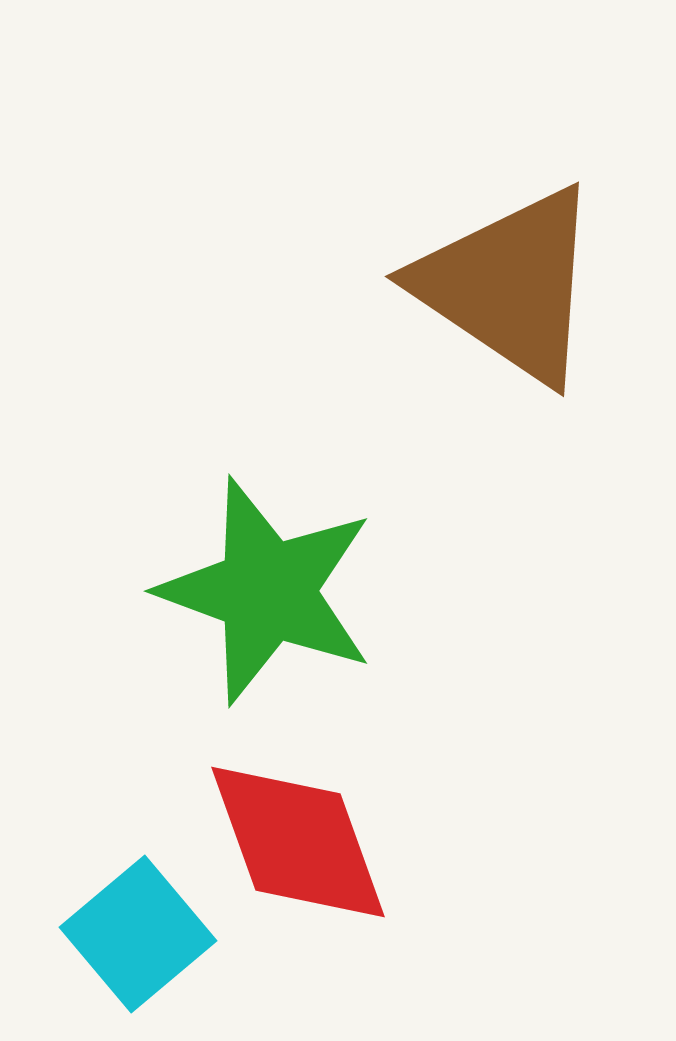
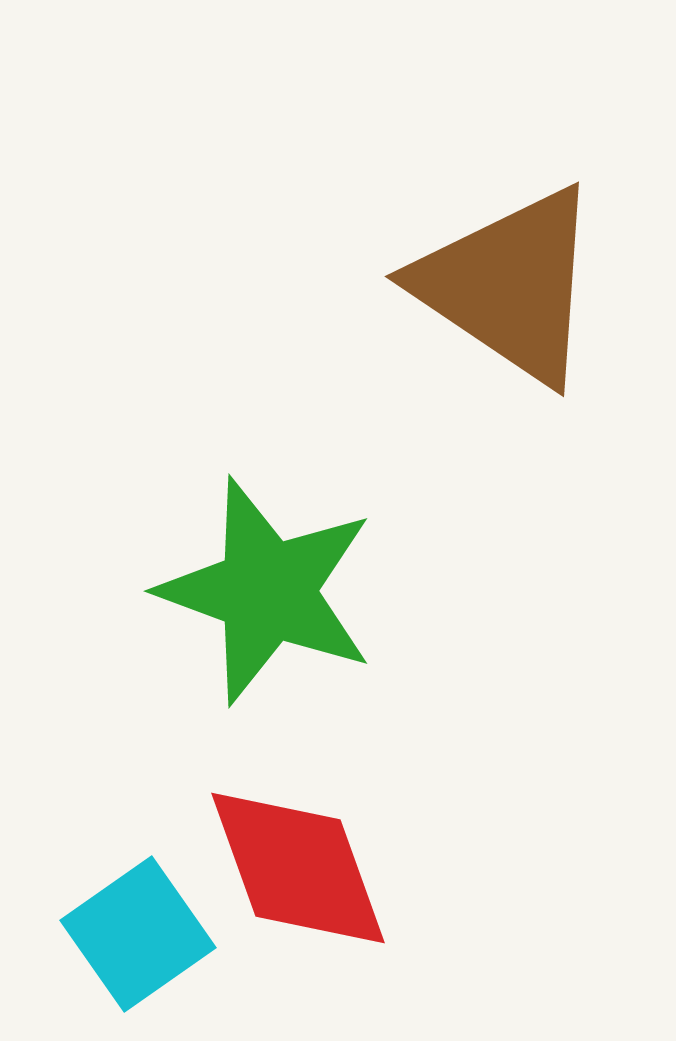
red diamond: moved 26 px down
cyan square: rotated 5 degrees clockwise
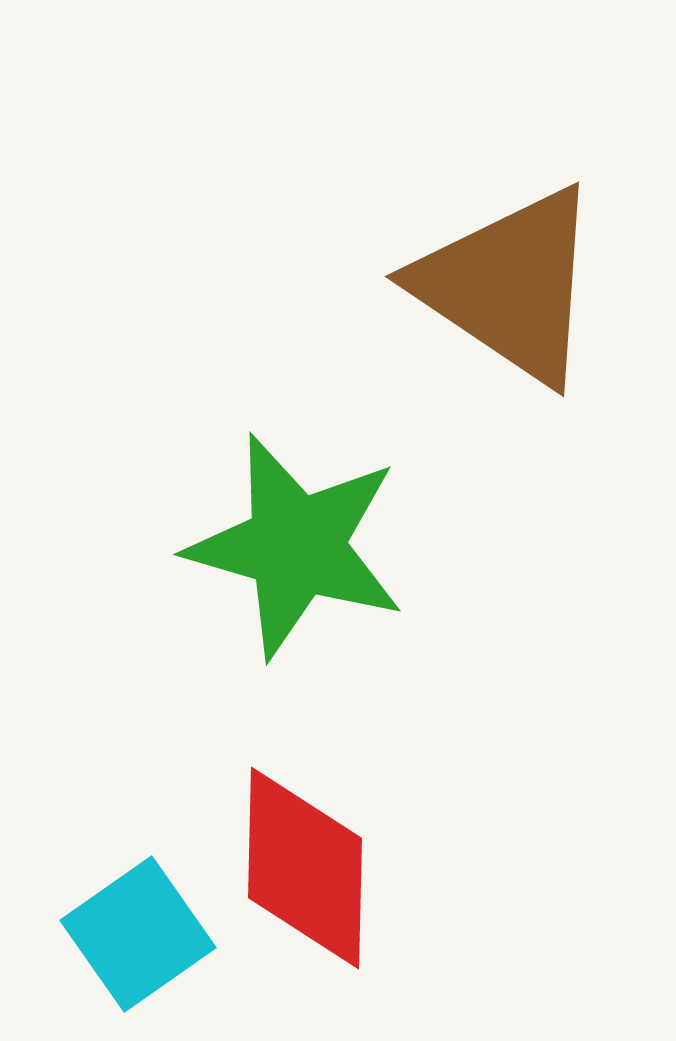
green star: moved 29 px right, 45 px up; rotated 4 degrees counterclockwise
red diamond: moved 7 px right; rotated 21 degrees clockwise
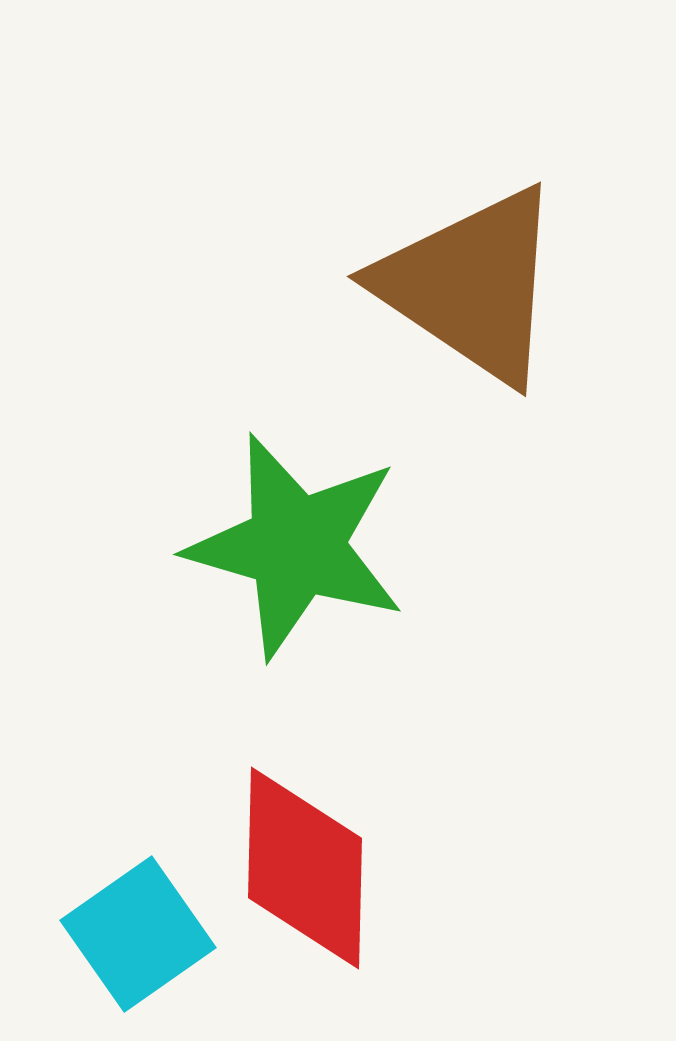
brown triangle: moved 38 px left
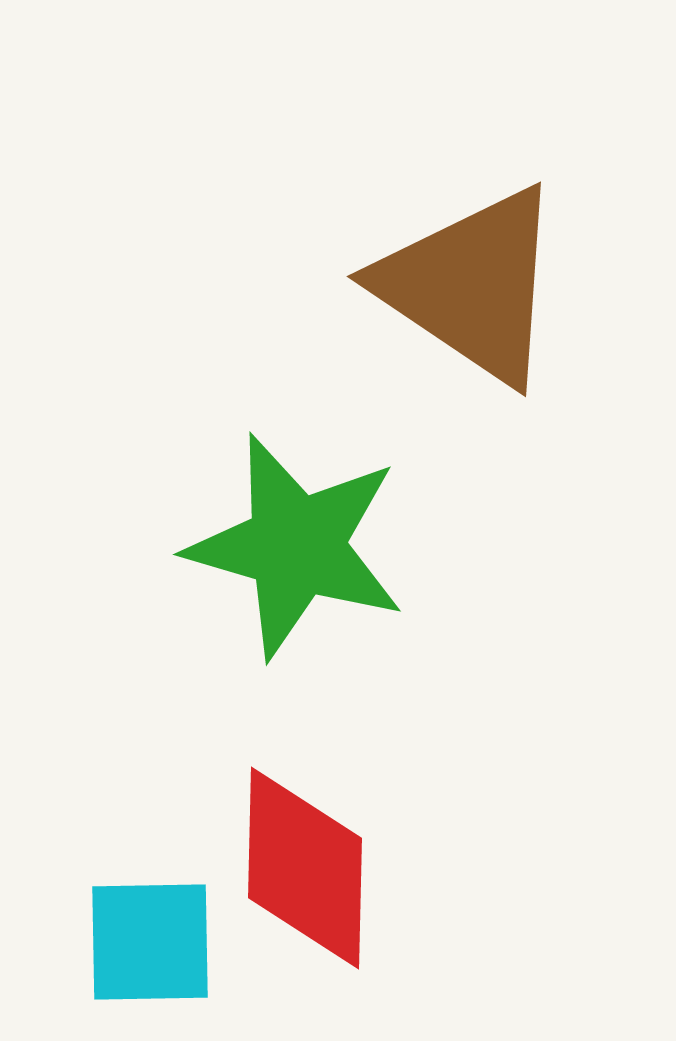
cyan square: moved 12 px right, 8 px down; rotated 34 degrees clockwise
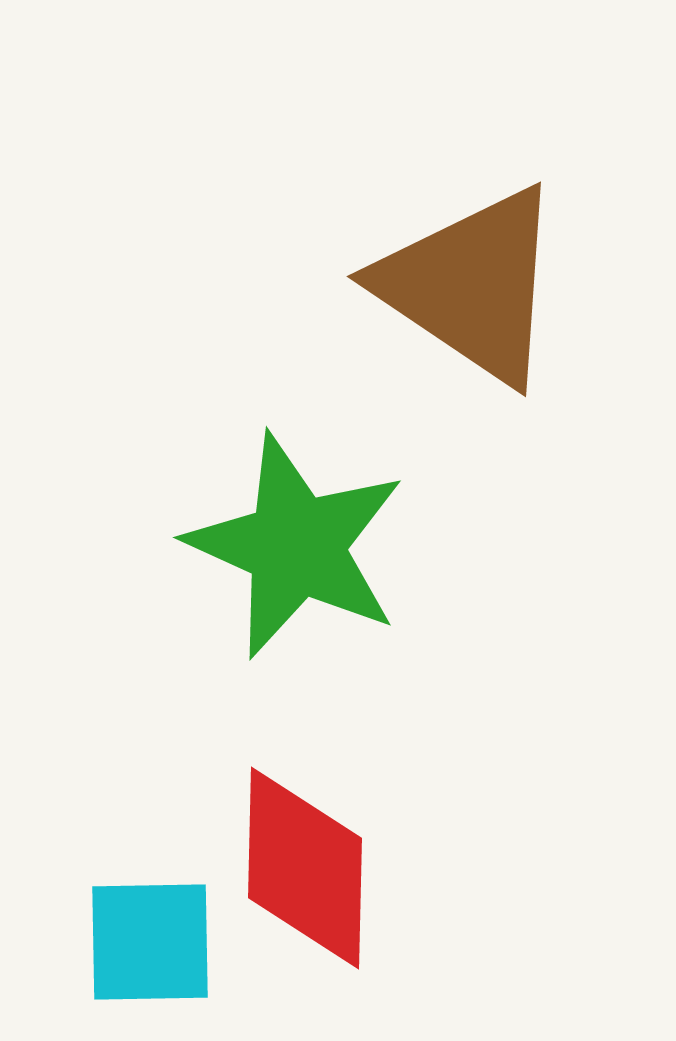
green star: rotated 8 degrees clockwise
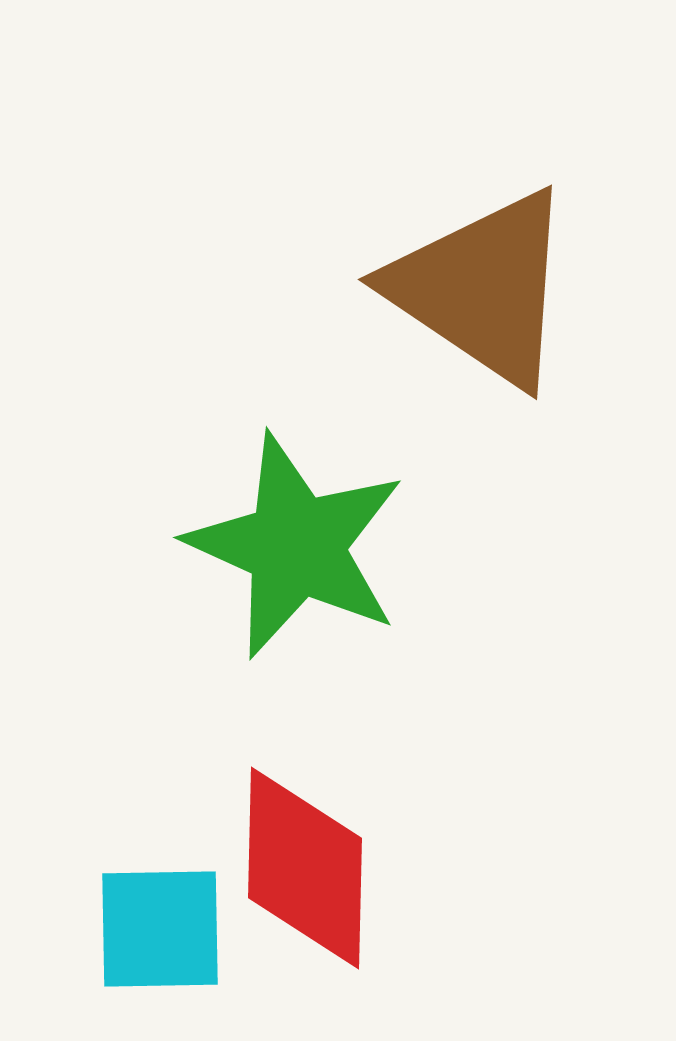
brown triangle: moved 11 px right, 3 px down
cyan square: moved 10 px right, 13 px up
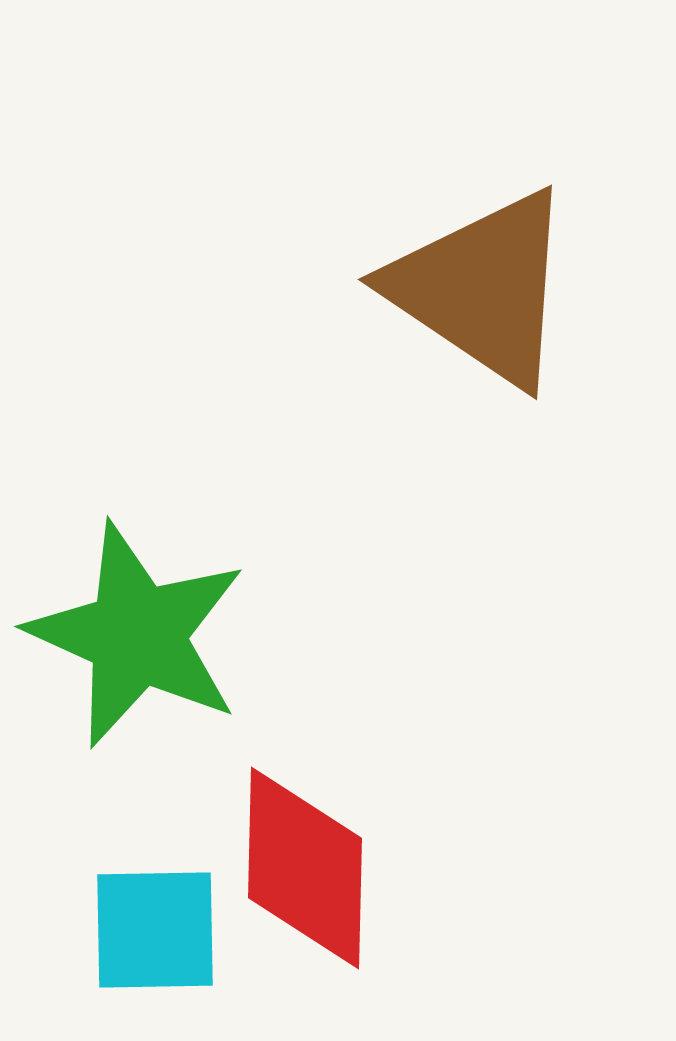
green star: moved 159 px left, 89 px down
cyan square: moved 5 px left, 1 px down
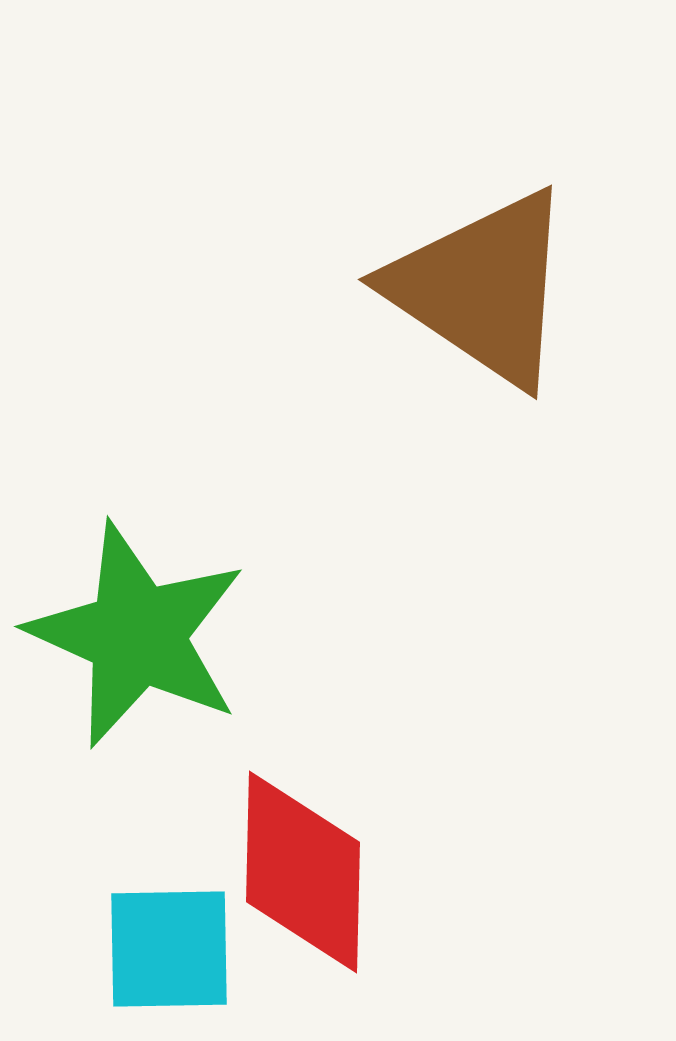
red diamond: moved 2 px left, 4 px down
cyan square: moved 14 px right, 19 px down
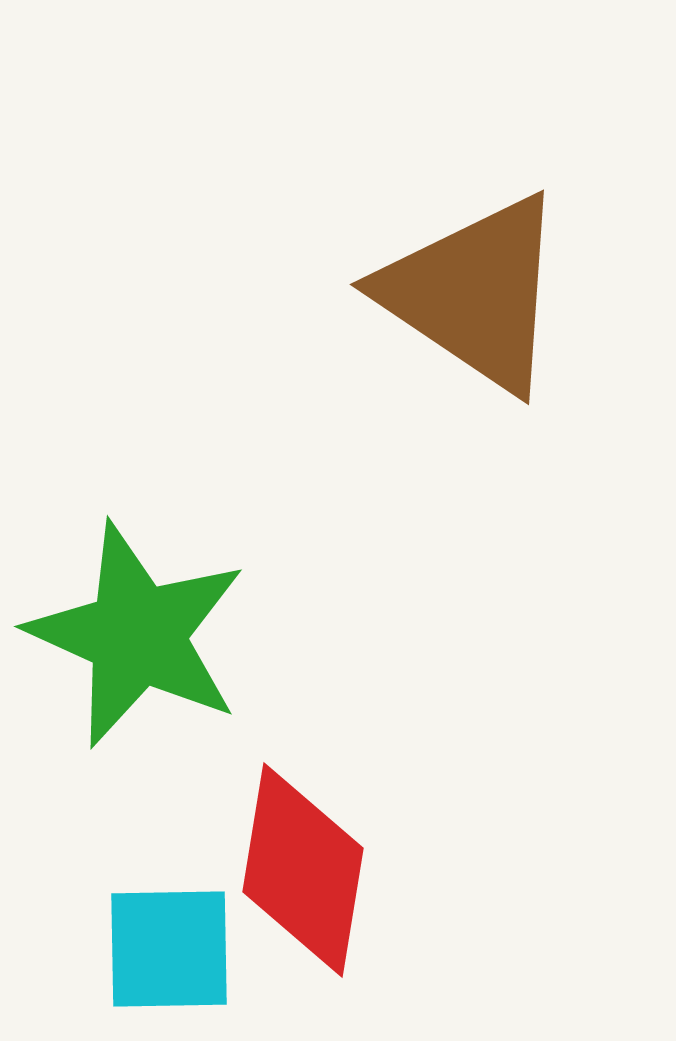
brown triangle: moved 8 px left, 5 px down
red diamond: moved 2 px up; rotated 8 degrees clockwise
